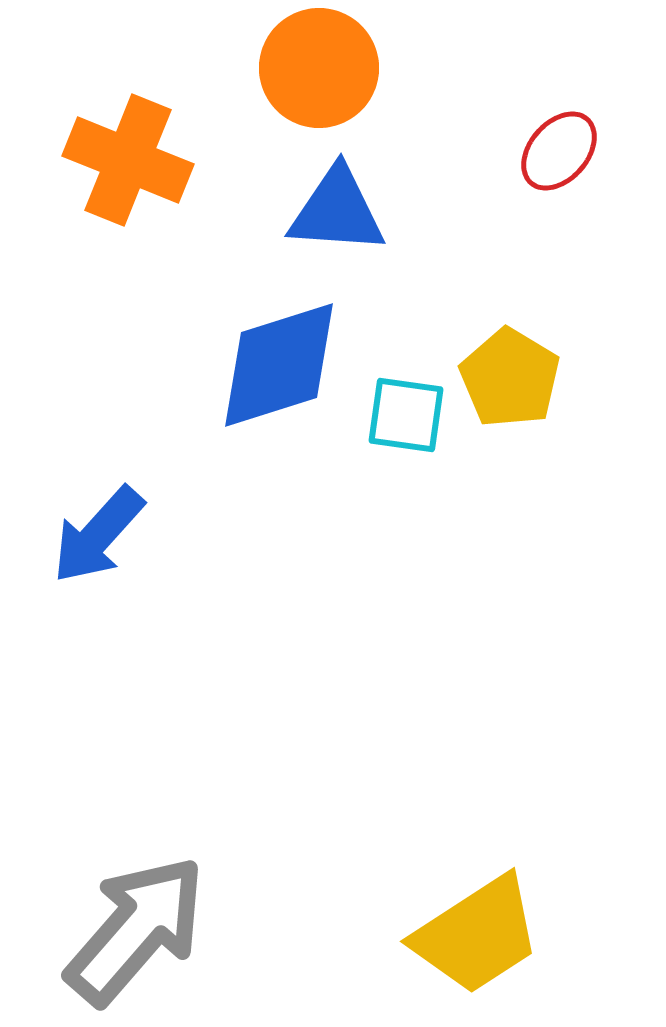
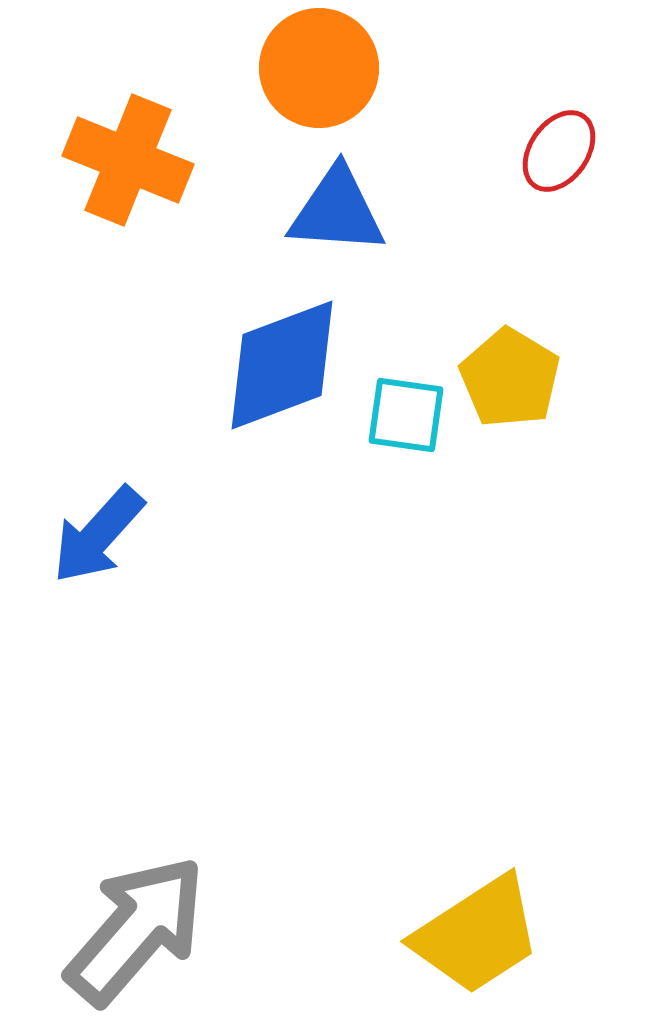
red ellipse: rotated 6 degrees counterclockwise
blue diamond: moved 3 px right; rotated 3 degrees counterclockwise
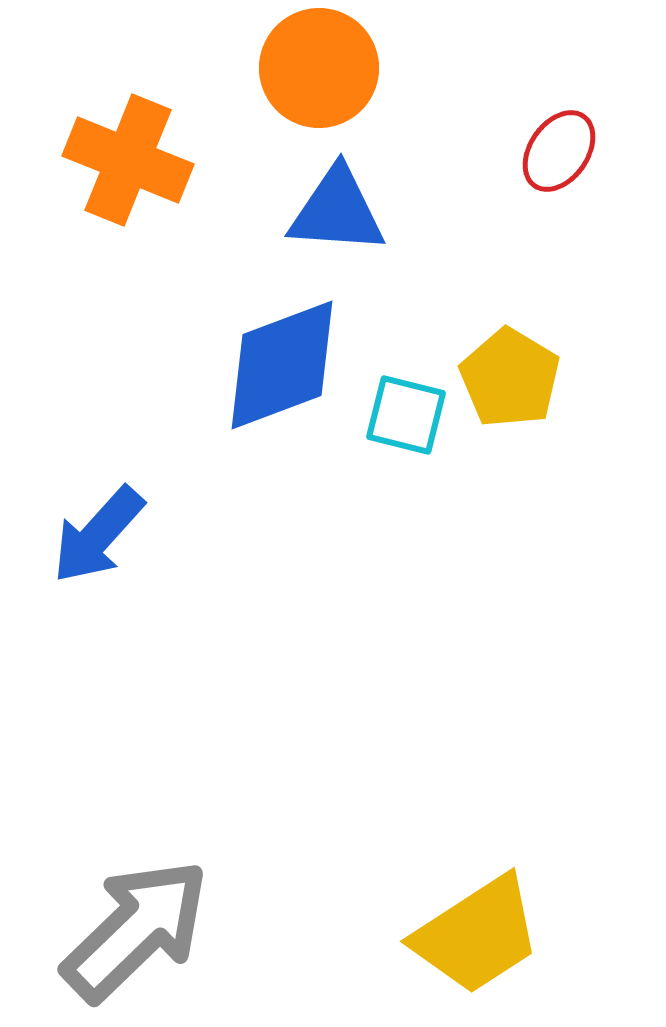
cyan square: rotated 6 degrees clockwise
gray arrow: rotated 5 degrees clockwise
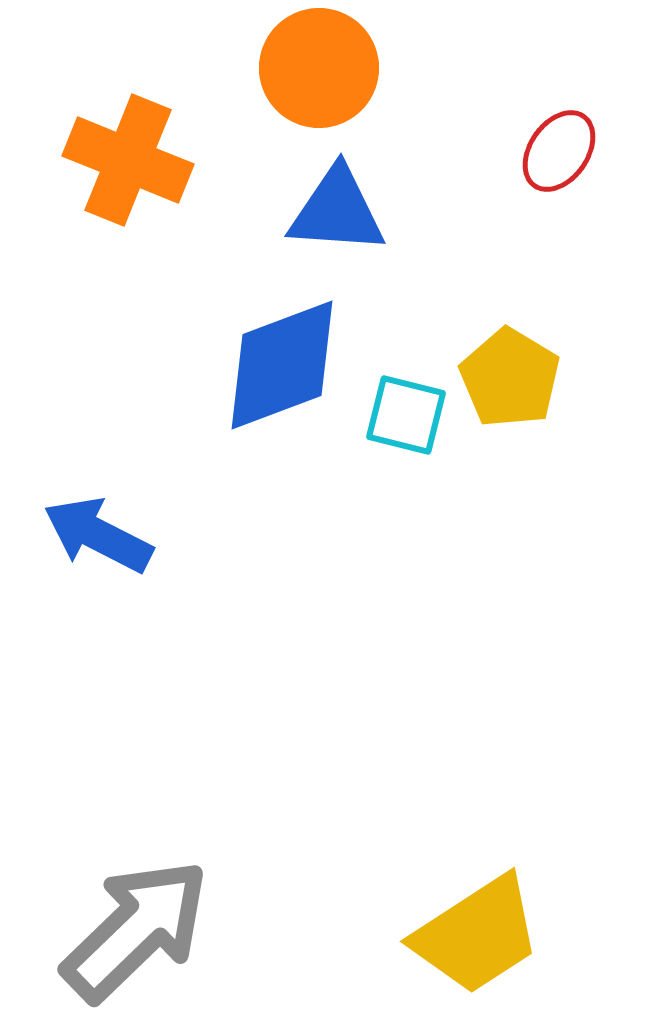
blue arrow: rotated 75 degrees clockwise
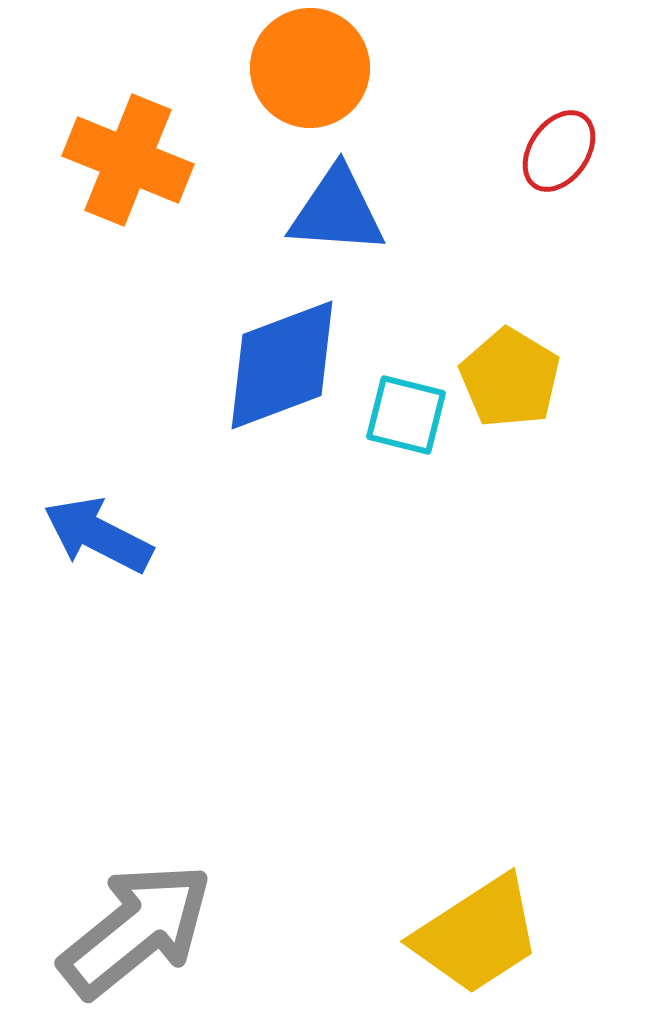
orange circle: moved 9 px left
gray arrow: rotated 5 degrees clockwise
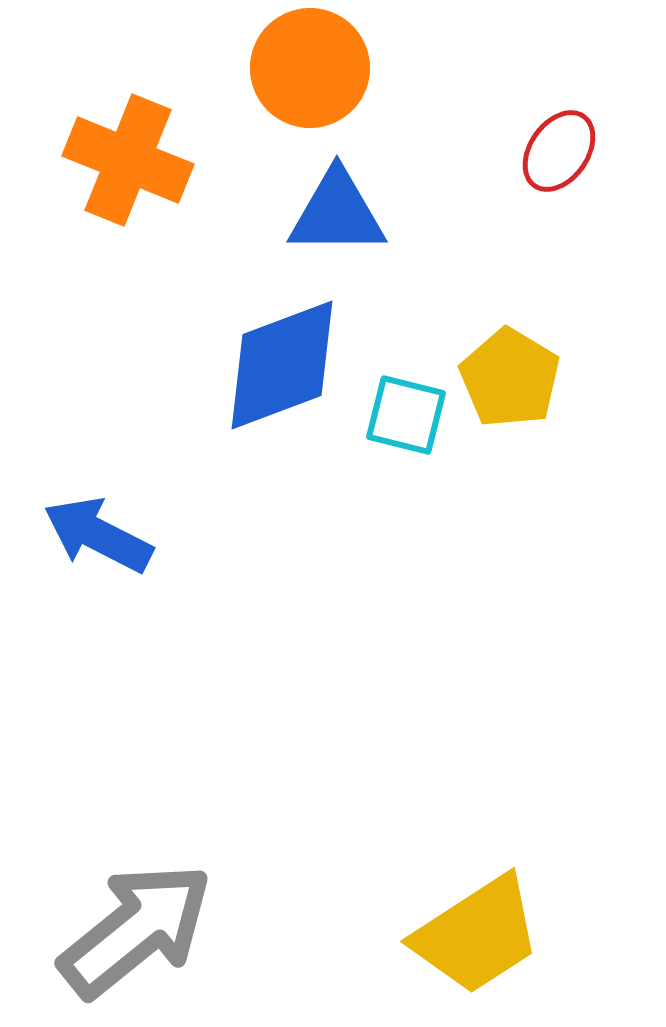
blue triangle: moved 2 px down; rotated 4 degrees counterclockwise
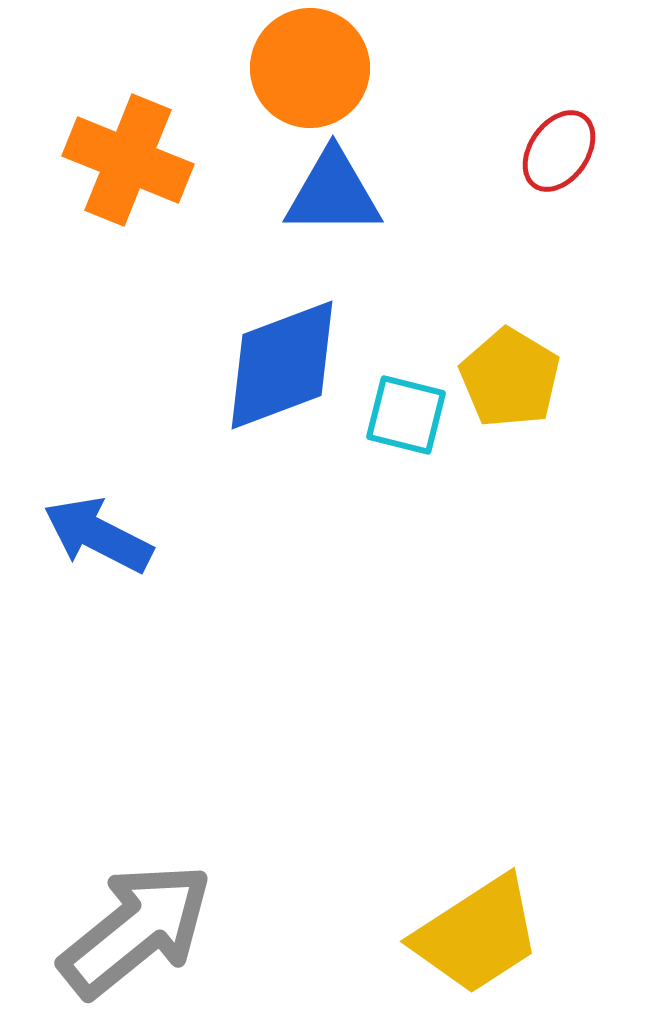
blue triangle: moved 4 px left, 20 px up
